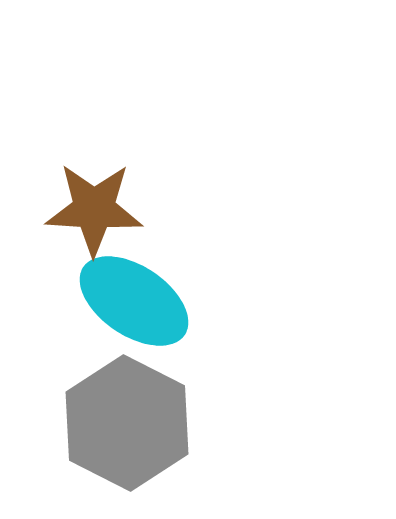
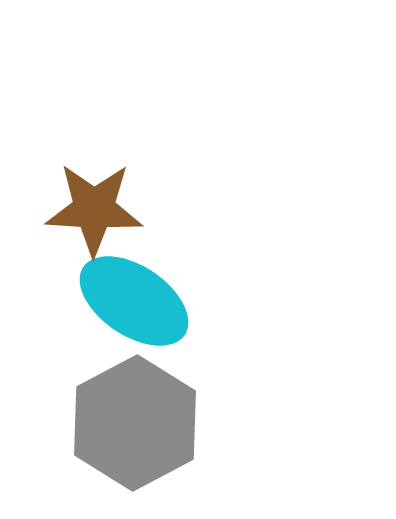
gray hexagon: moved 8 px right; rotated 5 degrees clockwise
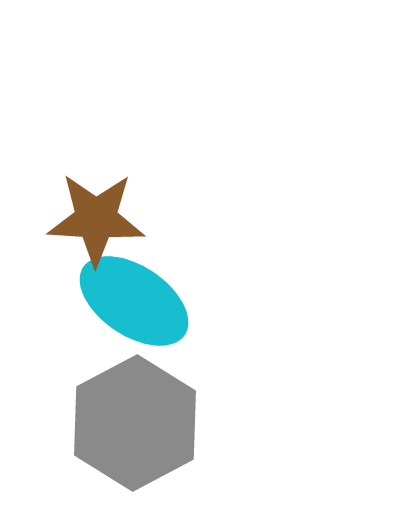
brown star: moved 2 px right, 10 px down
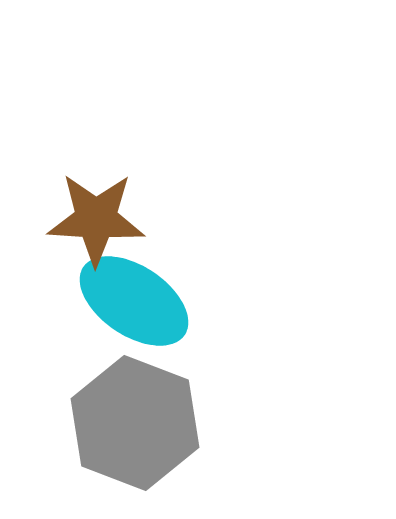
gray hexagon: rotated 11 degrees counterclockwise
